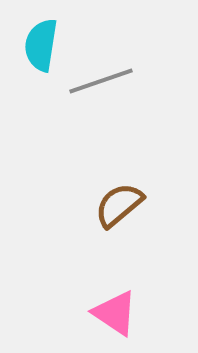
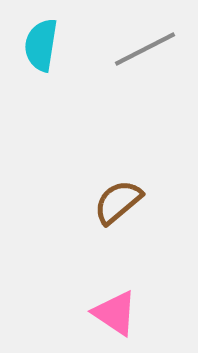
gray line: moved 44 px right, 32 px up; rotated 8 degrees counterclockwise
brown semicircle: moved 1 px left, 3 px up
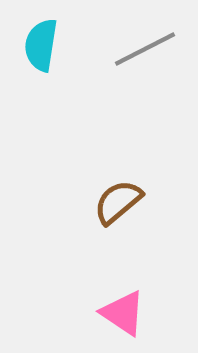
pink triangle: moved 8 px right
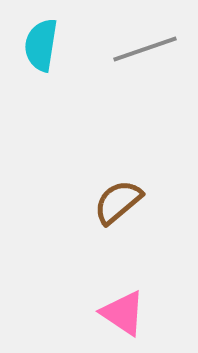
gray line: rotated 8 degrees clockwise
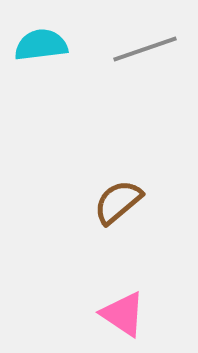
cyan semicircle: rotated 74 degrees clockwise
pink triangle: moved 1 px down
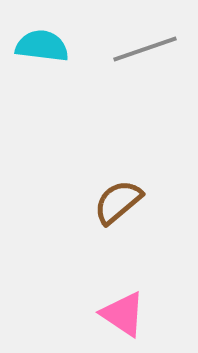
cyan semicircle: moved 1 px right, 1 px down; rotated 14 degrees clockwise
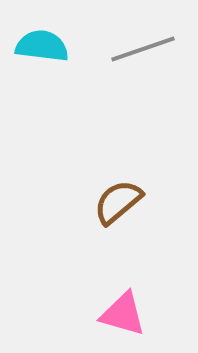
gray line: moved 2 px left
pink triangle: rotated 18 degrees counterclockwise
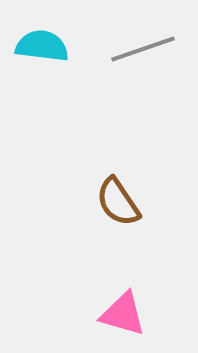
brown semicircle: rotated 84 degrees counterclockwise
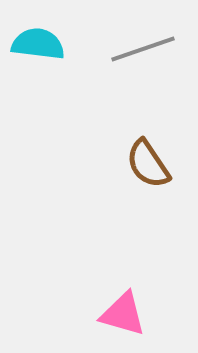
cyan semicircle: moved 4 px left, 2 px up
brown semicircle: moved 30 px right, 38 px up
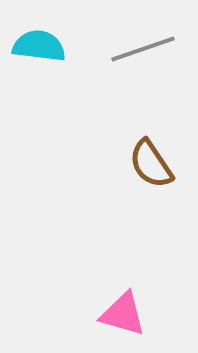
cyan semicircle: moved 1 px right, 2 px down
brown semicircle: moved 3 px right
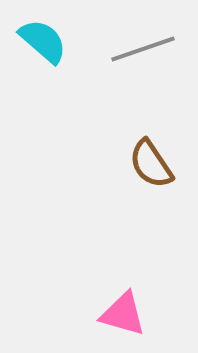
cyan semicircle: moved 4 px right, 5 px up; rotated 34 degrees clockwise
